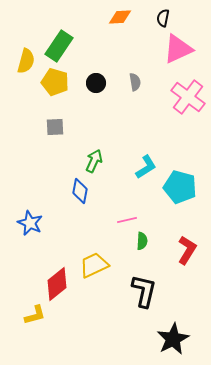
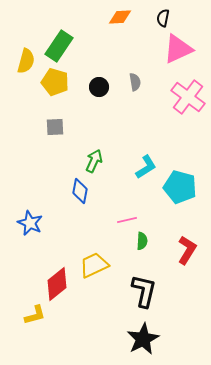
black circle: moved 3 px right, 4 px down
black star: moved 30 px left
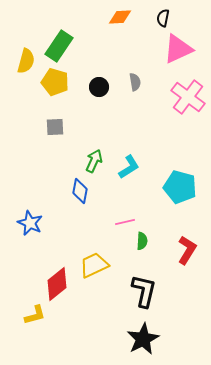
cyan L-shape: moved 17 px left
pink line: moved 2 px left, 2 px down
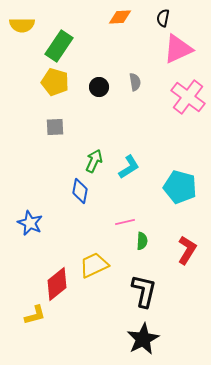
yellow semicircle: moved 4 px left, 36 px up; rotated 75 degrees clockwise
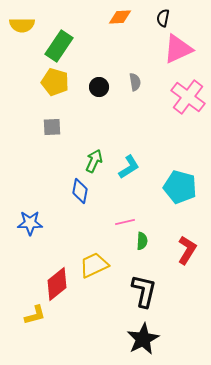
gray square: moved 3 px left
blue star: rotated 25 degrees counterclockwise
